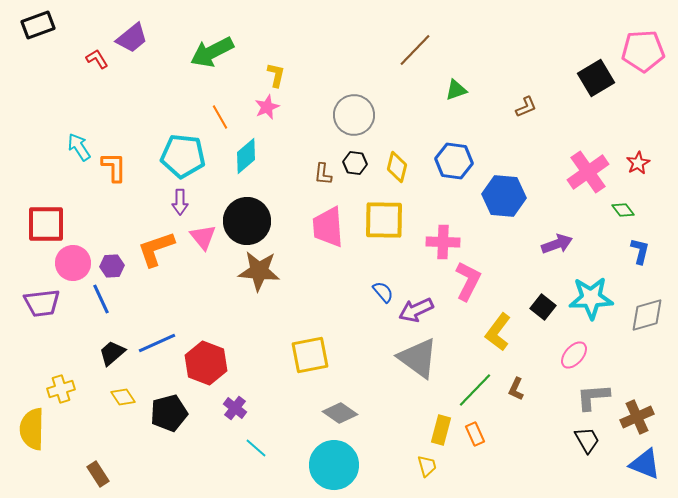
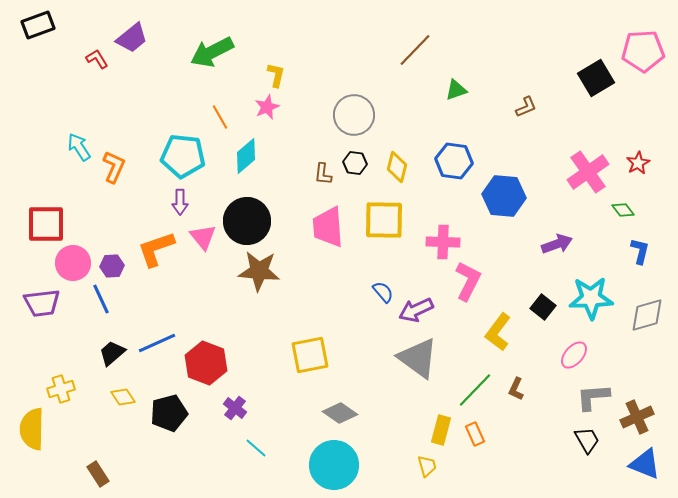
orange L-shape at (114, 167): rotated 24 degrees clockwise
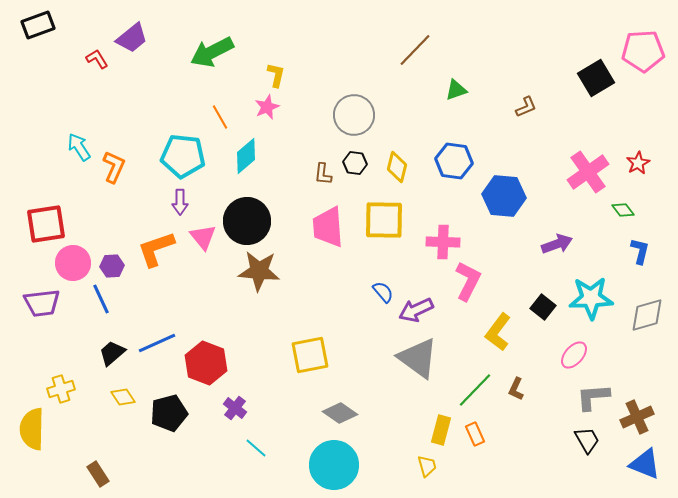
red square at (46, 224): rotated 9 degrees counterclockwise
